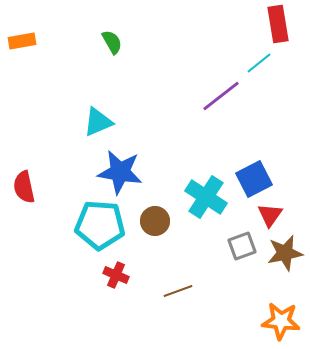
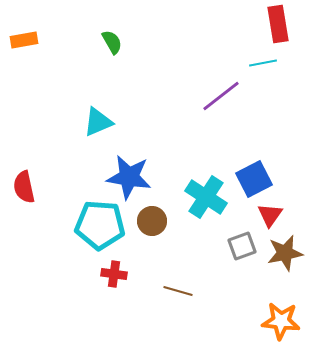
orange rectangle: moved 2 px right, 1 px up
cyan line: moved 4 px right; rotated 28 degrees clockwise
blue star: moved 9 px right, 5 px down
brown circle: moved 3 px left
red cross: moved 2 px left, 1 px up; rotated 15 degrees counterclockwise
brown line: rotated 36 degrees clockwise
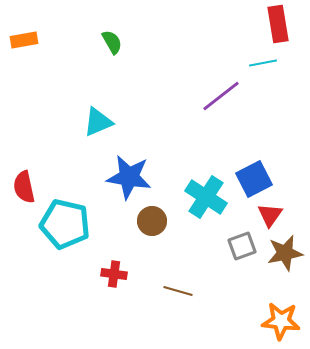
cyan pentagon: moved 35 px left, 1 px up; rotated 9 degrees clockwise
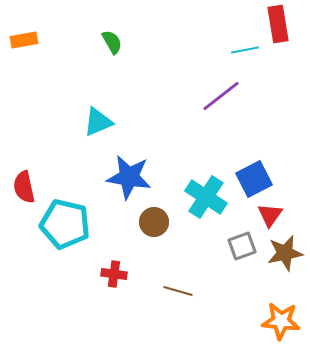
cyan line: moved 18 px left, 13 px up
brown circle: moved 2 px right, 1 px down
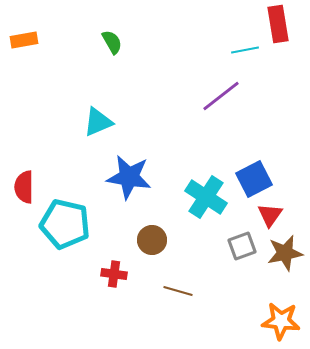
red semicircle: rotated 12 degrees clockwise
brown circle: moved 2 px left, 18 px down
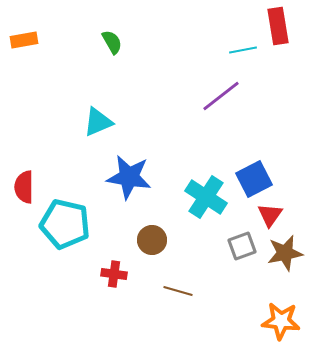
red rectangle: moved 2 px down
cyan line: moved 2 px left
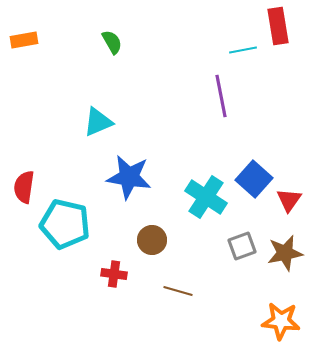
purple line: rotated 63 degrees counterclockwise
blue square: rotated 21 degrees counterclockwise
red semicircle: rotated 8 degrees clockwise
red triangle: moved 19 px right, 15 px up
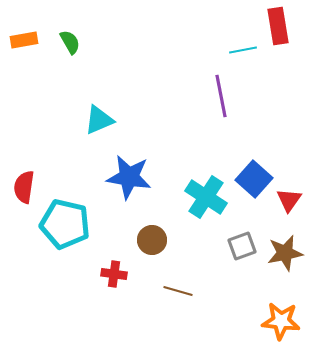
green semicircle: moved 42 px left
cyan triangle: moved 1 px right, 2 px up
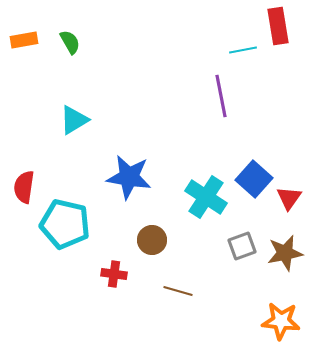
cyan triangle: moved 25 px left; rotated 8 degrees counterclockwise
red triangle: moved 2 px up
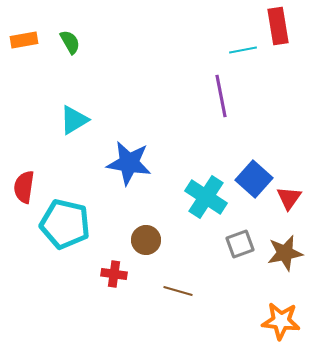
blue star: moved 14 px up
brown circle: moved 6 px left
gray square: moved 2 px left, 2 px up
